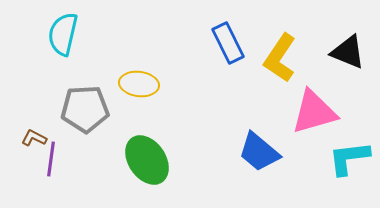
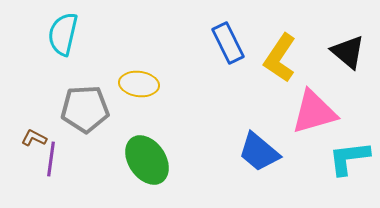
black triangle: rotated 18 degrees clockwise
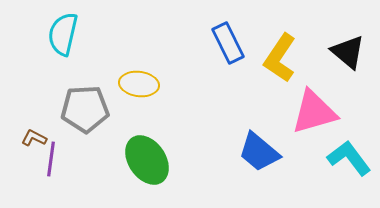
cyan L-shape: rotated 60 degrees clockwise
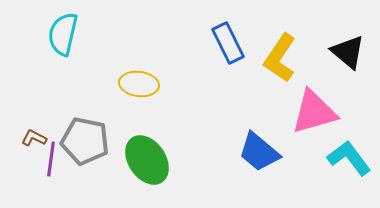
gray pentagon: moved 32 px down; rotated 15 degrees clockwise
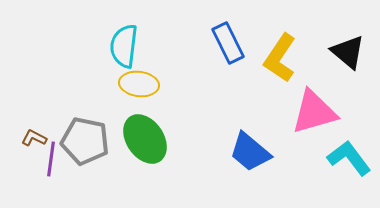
cyan semicircle: moved 61 px right, 12 px down; rotated 6 degrees counterclockwise
blue trapezoid: moved 9 px left
green ellipse: moved 2 px left, 21 px up
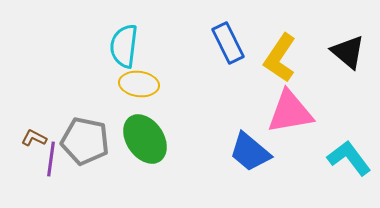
pink triangle: moved 24 px left; rotated 6 degrees clockwise
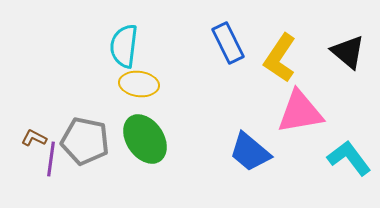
pink triangle: moved 10 px right
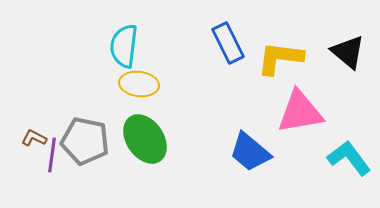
yellow L-shape: rotated 63 degrees clockwise
purple line: moved 1 px right, 4 px up
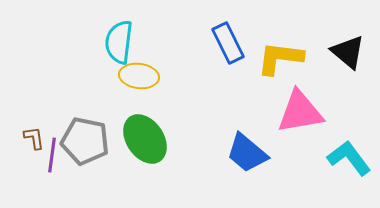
cyan semicircle: moved 5 px left, 4 px up
yellow ellipse: moved 8 px up
brown L-shape: rotated 55 degrees clockwise
blue trapezoid: moved 3 px left, 1 px down
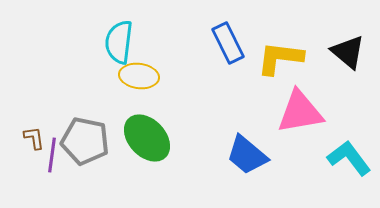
green ellipse: moved 2 px right, 1 px up; rotated 9 degrees counterclockwise
blue trapezoid: moved 2 px down
